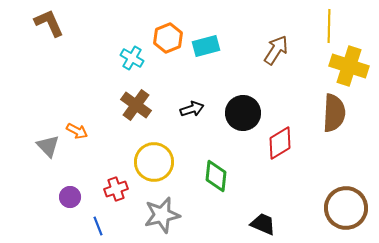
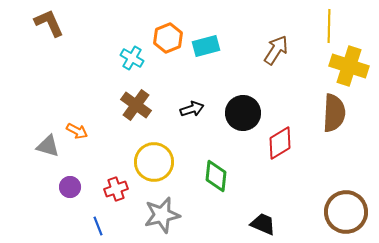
gray triangle: rotated 30 degrees counterclockwise
purple circle: moved 10 px up
brown circle: moved 4 px down
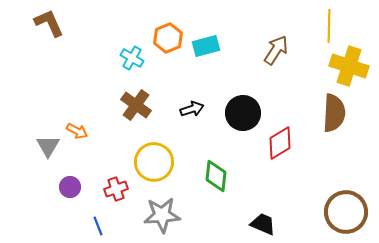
gray triangle: rotated 45 degrees clockwise
gray star: rotated 9 degrees clockwise
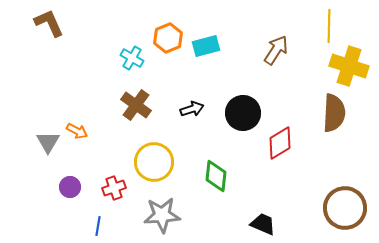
gray triangle: moved 4 px up
red cross: moved 2 px left, 1 px up
brown circle: moved 1 px left, 4 px up
blue line: rotated 30 degrees clockwise
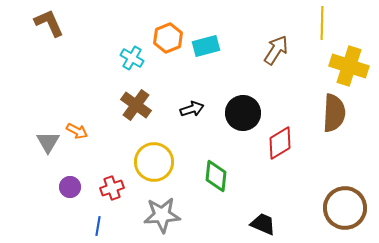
yellow line: moved 7 px left, 3 px up
red cross: moved 2 px left
